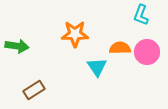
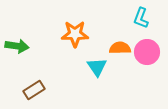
cyan L-shape: moved 3 px down
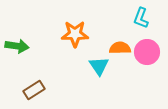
cyan triangle: moved 2 px right, 1 px up
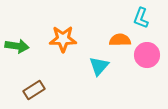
orange star: moved 12 px left, 5 px down
orange semicircle: moved 8 px up
pink circle: moved 3 px down
cyan triangle: rotated 15 degrees clockwise
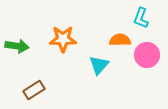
cyan triangle: moved 1 px up
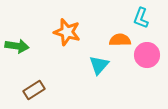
orange star: moved 4 px right, 7 px up; rotated 16 degrees clockwise
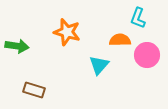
cyan L-shape: moved 3 px left
brown rectangle: rotated 50 degrees clockwise
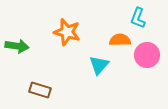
brown rectangle: moved 6 px right
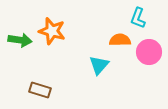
orange star: moved 15 px left, 1 px up
green arrow: moved 3 px right, 6 px up
pink circle: moved 2 px right, 3 px up
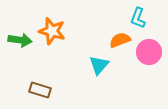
orange semicircle: rotated 20 degrees counterclockwise
